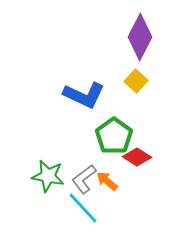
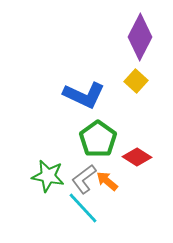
green pentagon: moved 16 px left, 3 px down
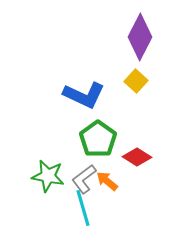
cyan line: rotated 27 degrees clockwise
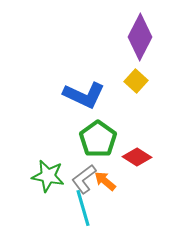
orange arrow: moved 2 px left
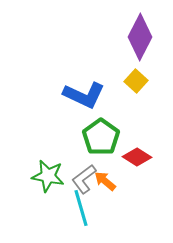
green pentagon: moved 3 px right, 2 px up
cyan line: moved 2 px left
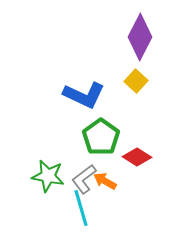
orange arrow: rotated 10 degrees counterclockwise
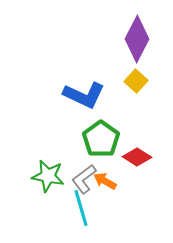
purple diamond: moved 3 px left, 2 px down
green pentagon: moved 2 px down
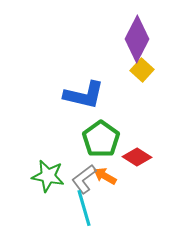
yellow square: moved 6 px right, 11 px up
blue L-shape: rotated 12 degrees counterclockwise
orange arrow: moved 5 px up
cyan line: moved 3 px right
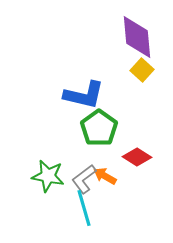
purple diamond: moved 2 px up; rotated 33 degrees counterclockwise
green pentagon: moved 2 px left, 11 px up
